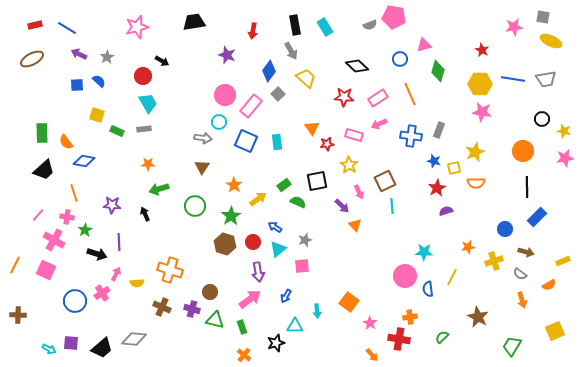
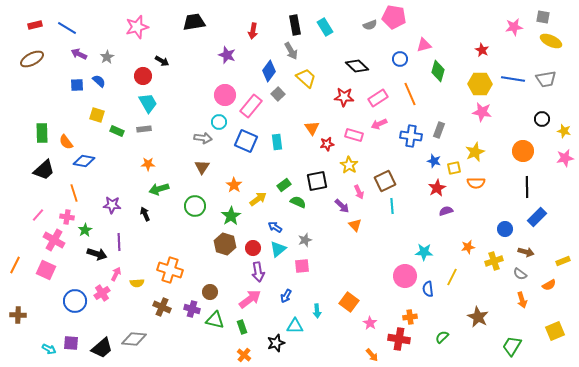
red circle at (253, 242): moved 6 px down
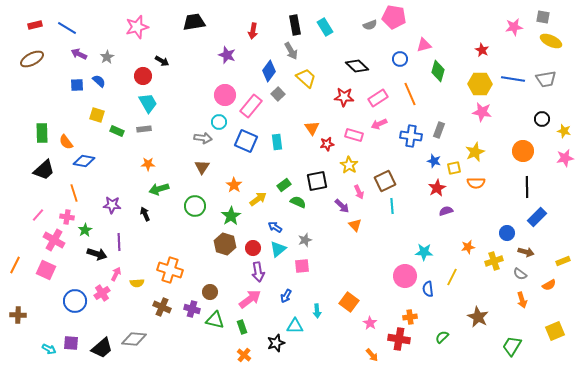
blue circle at (505, 229): moved 2 px right, 4 px down
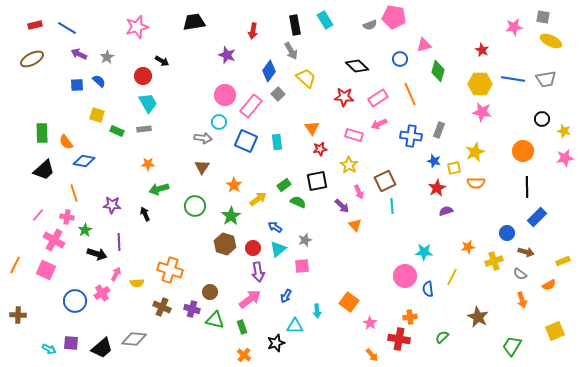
cyan rectangle at (325, 27): moved 7 px up
red star at (327, 144): moved 7 px left, 5 px down
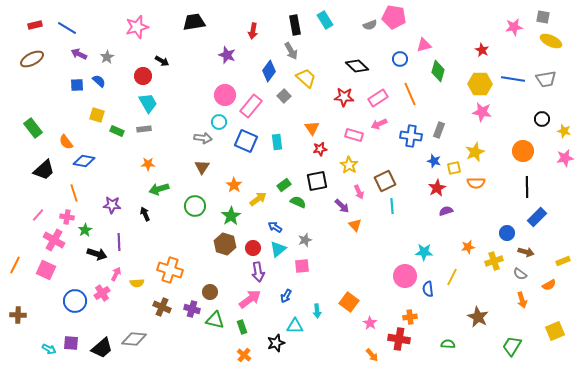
gray square at (278, 94): moved 6 px right, 2 px down
green rectangle at (42, 133): moved 9 px left, 5 px up; rotated 36 degrees counterclockwise
green semicircle at (442, 337): moved 6 px right, 7 px down; rotated 48 degrees clockwise
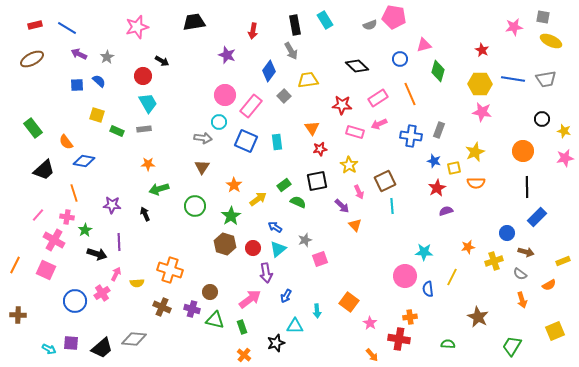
yellow trapezoid at (306, 78): moved 2 px right, 2 px down; rotated 50 degrees counterclockwise
red star at (344, 97): moved 2 px left, 8 px down
pink rectangle at (354, 135): moved 1 px right, 3 px up
pink square at (302, 266): moved 18 px right, 7 px up; rotated 14 degrees counterclockwise
purple arrow at (258, 272): moved 8 px right, 1 px down
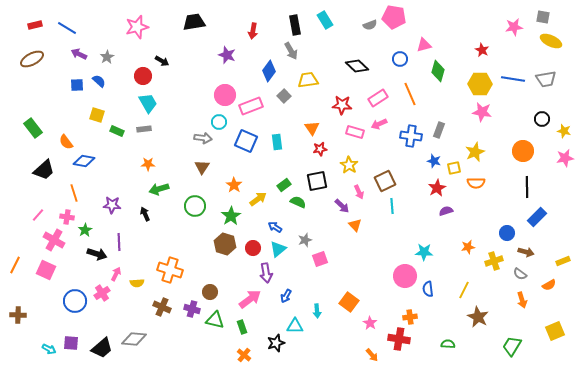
pink rectangle at (251, 106): rotated 30 degrees clockwise
yellow line at (452, 277): moved 12 px right, 13 px down
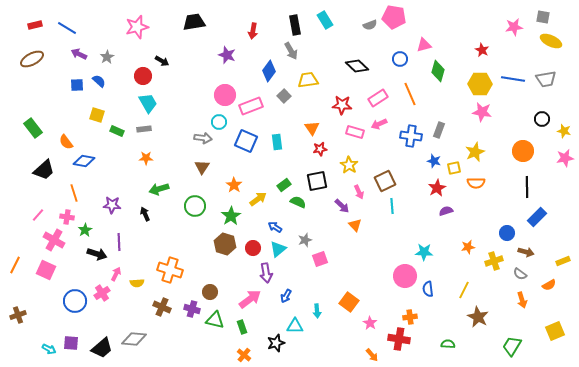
orange star at (148, 164): moved 2 px left, 6 px up
brown cross at (18, 315): rotated 21 degrees counterclockwise
